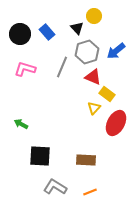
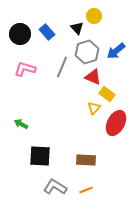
orange line: moved 4 px left, 2 px up
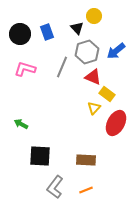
blue rectangle: rotated 21 degrees clockwise
gray L-shape: rotated 85 degrees counterclockwise
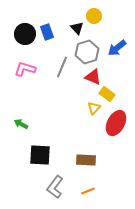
black circle: moved 5 px right
blue arrow: moved 1 px right, 3 px up
black square: moved 1 px up
orange line: moved 2 px right, 1 px down
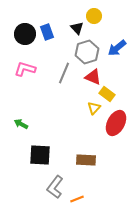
gray line: moved 2 px right, 6 px down
orange line: moved 11 px left, 8 px down
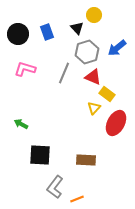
yellow circle: moved 1 px up
black circle: moved 7 px left
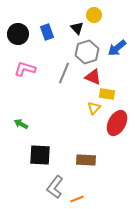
yellow rectangle: rotated 28 degrees counterclockwise
red ellipse: moved 1 px right
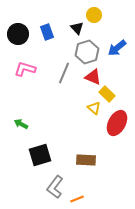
yellow rectangle: rotated 35 degrees clockwise
yellow triangle: rotated 32 degrees counterclockwise
black square: rotated 20 degrees counterclockwise
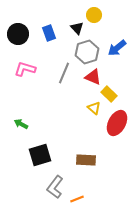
blue rectangle: moved 2 px right, 1 px down
yellow rectangle: moved 2 px right
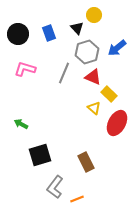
brown rectangle: moved 2 px down; rotated 60 degrees clockwise
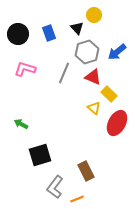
blue arrow: moved 4 px down
brown rectangle: moved 9 px down
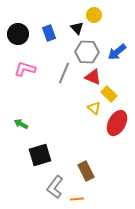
gray hexagon: rotated 20 degrees clockwise
orange line: rotated 16 degrees clockwise
